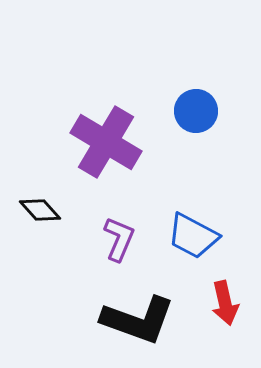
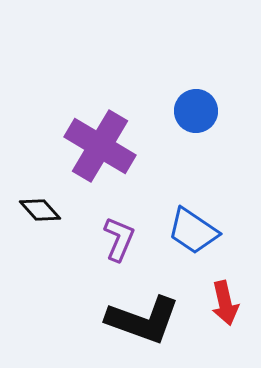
purple cross: moved 6 px left, 4 px down
blue trapezoid: moved 5 px up; rotated 6 degrees clockwise
black L-shape: moved 5 px right
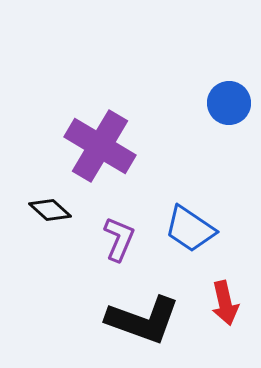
blue circle: moved 33 px right, 8 px up
black diamond: moved 10 px right; rotated 6 degrees counterclockwise
blue trapezoid: moved 3 px left, 2 px up
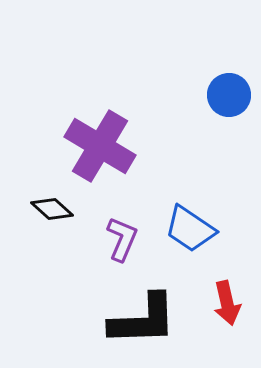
blue circle: moved 8 px up
black diamond: moved 2 px right, 1 px up
purple L-shape: moved 3 px right
red arrow: moved 2 px right
black L-shape: rotated 22 degrees counterclockwise
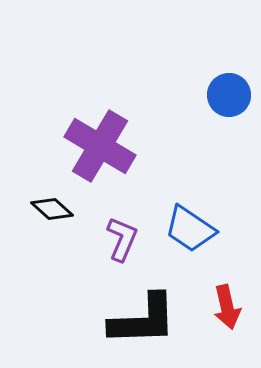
red arrow: moved 4 px down
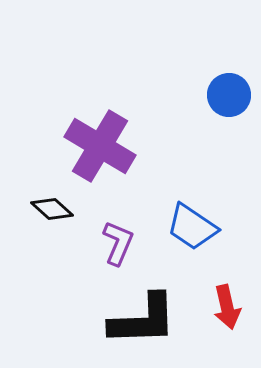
blue trapezoid: moved 2 px right, 2 px up
purple L-shape: moved 4 px left, 4 px down
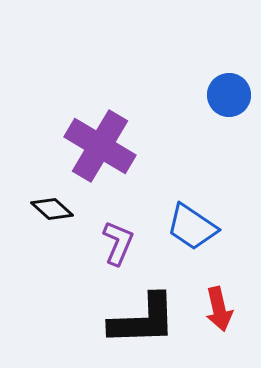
red arrow: moved 8 px left, 2 px down
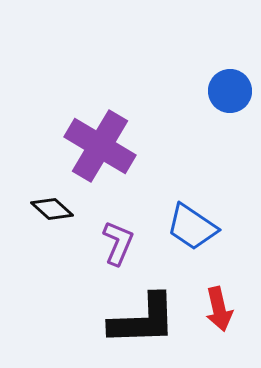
blue circle: moved 1 px right, 4 px up
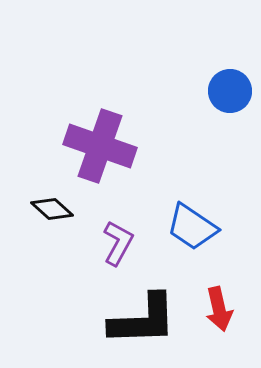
purple cross: rotated 12 degrees counterclockwise
purple L-shape: rotated 6 degrees clockwise
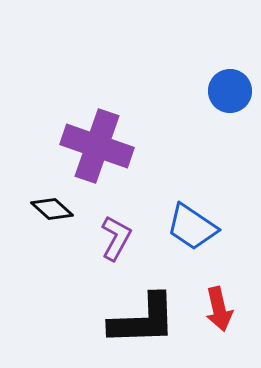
purple cross: moved 3 px left
purple L-shape: moved 2 px left, 5 px up
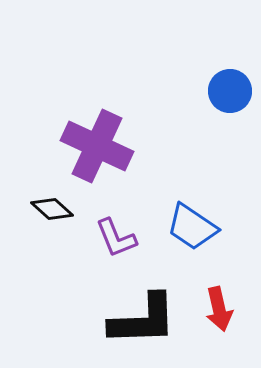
purple cross: rotated 6 degrees clockwise
purple L-shape: rotated 129 degrees clockwise
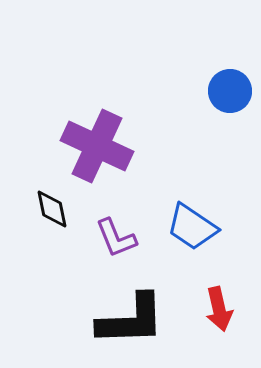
black diamond: rotated 36 degrees clockwise
black L-shape: moved 12 px left
